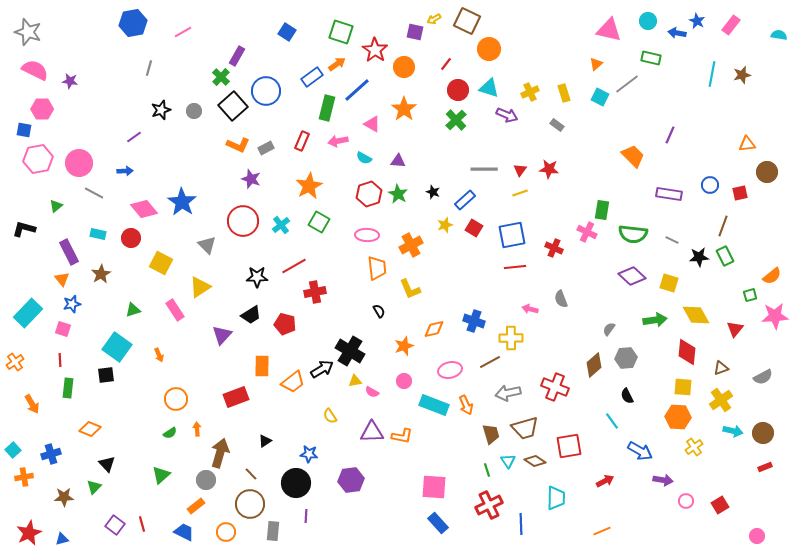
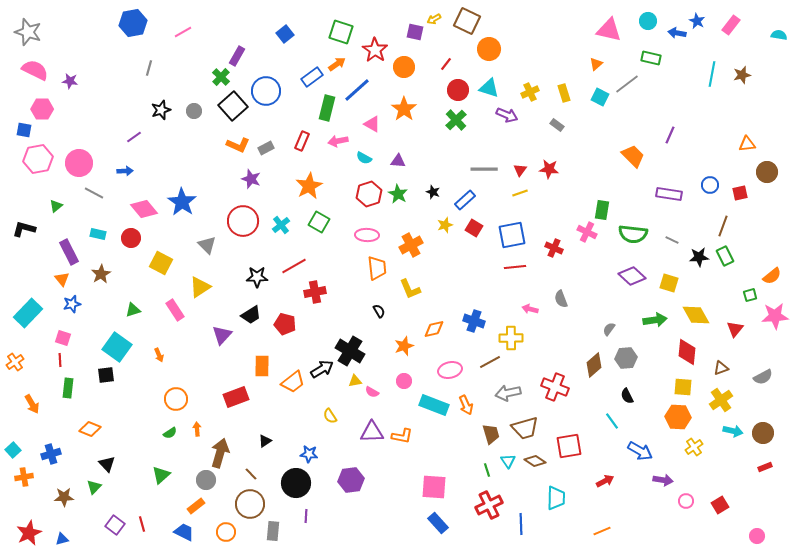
blue square at (287, 32): moved 2 px left, 2 px down; rotated 18 degrees clockwise
pink square at (63, 329): moved 9 px down
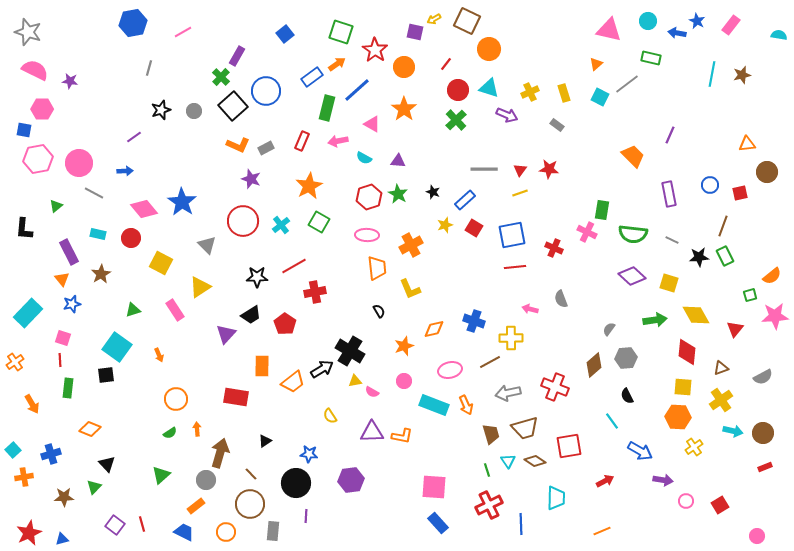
red hexagon at (369, 194): moved 3 px down
purple rectangle at (669, 194): rotated 70 degrees clockwise
black L-shape at (24, 229): rotated 100 degrees counterclockwise
red pentagon at (285, 324): rotated 20 degrees clockwise
purple triangle at (222, 335): moved 4 px right, 1 px up
red rectangle at (236, 397): rotated 30 degrees clockwise
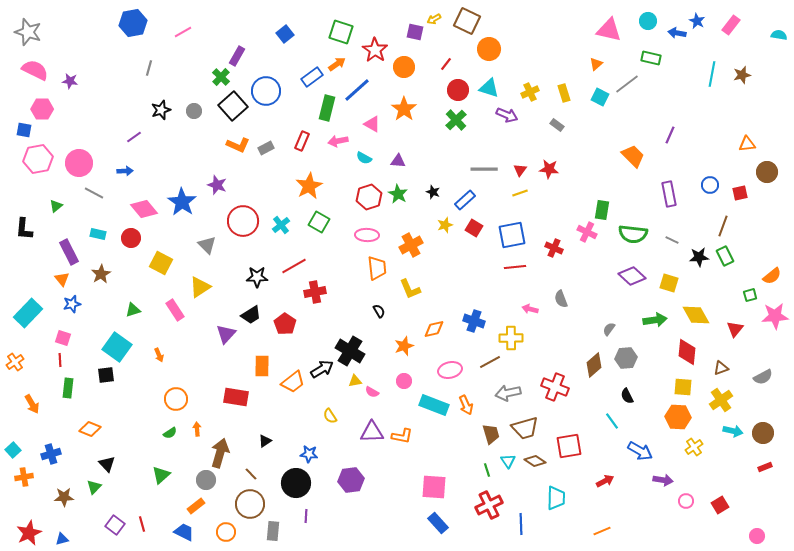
purple star at (251, 179): moved 34 px left, 6 px down
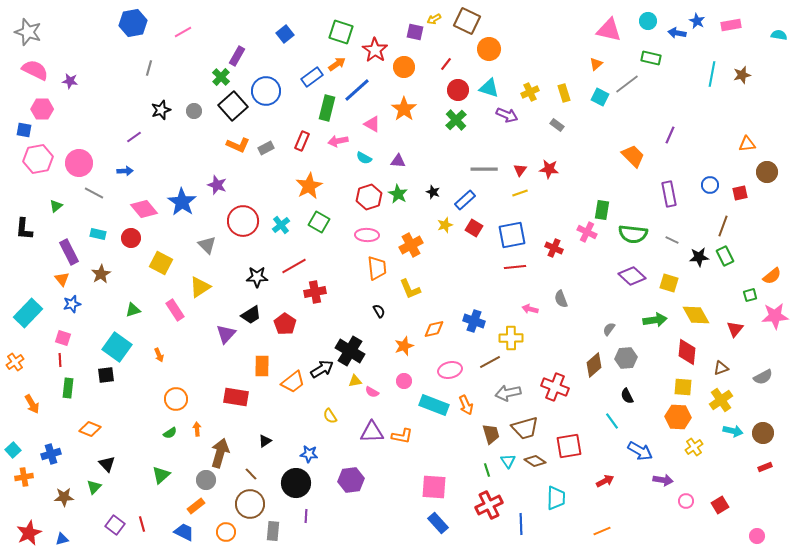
pink rectangle at (731, 25): rotated 42 degrees clockwise
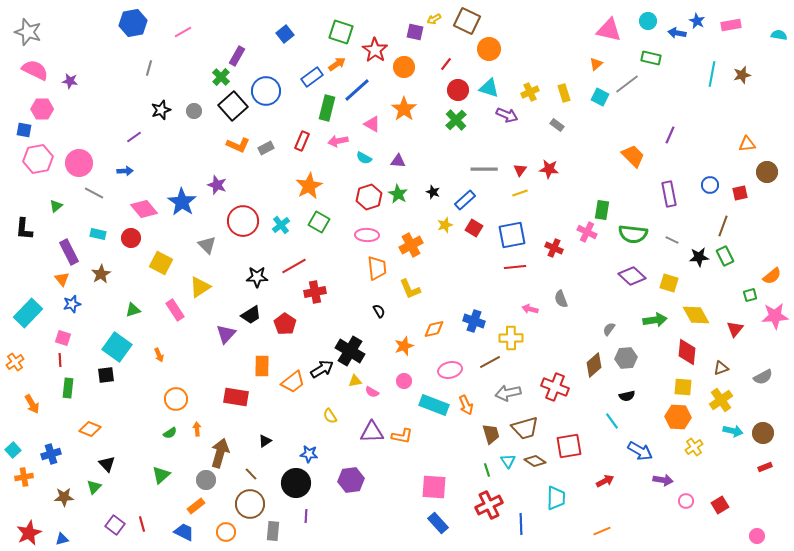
black semicircle at (627, 396): rotated 77 degrees counterclockwise
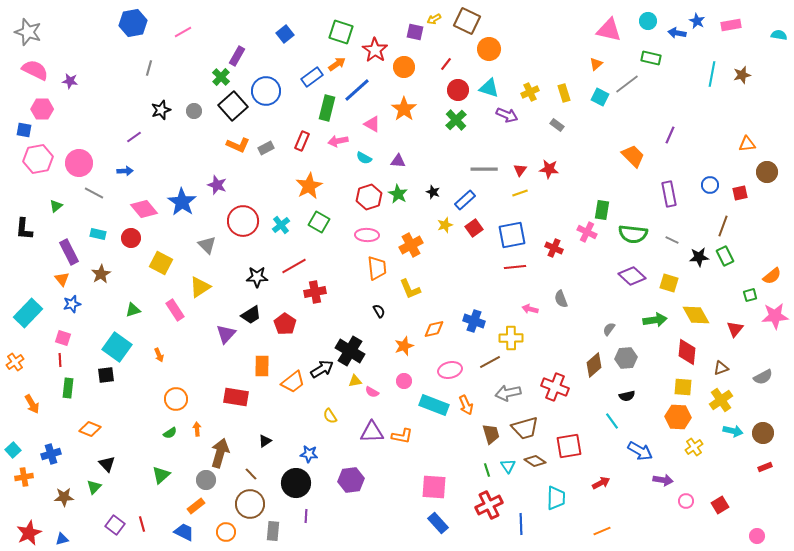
red square at (474, 228): rotated 24 degrees clockwise
cyan triangle at (508, 461): moved 5 px down
red arrow at (605, 481): moved 4 px left, 2 px down
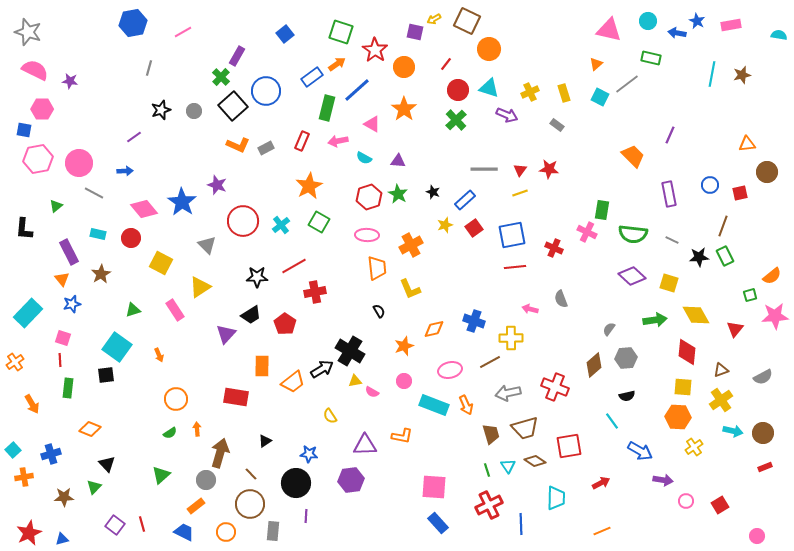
brown triangle at (721, 368): moved 2 px down
purple triangle at (372, 432): moved 7 px left, 13 px down
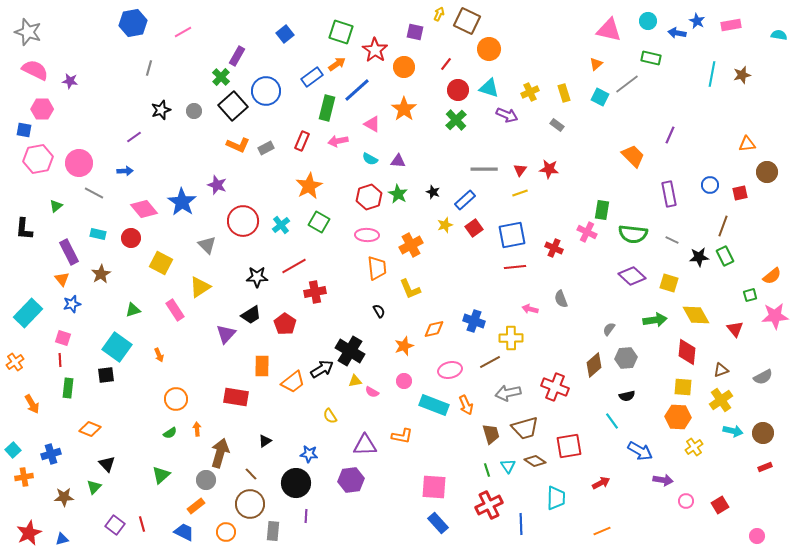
yellow arrow at (434, 19): moved 5 px right, 5 px up; rotated 144 degrees clockwise
cyan semicircle at (364, 158): moved 6 px right, 1 px down
red triangle at (735, 329): rotated 18 degrees counterclockwise
